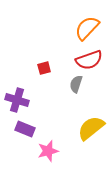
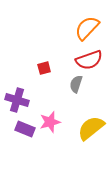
pink star: moved 2 px right, 29 px up
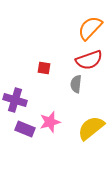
orange semicircle: moved 3 px right
red square: rotated 24 degrees clockwise
gray semicircle: rotated 12 degrees counterclockwise
purple cross: moved 2 px left
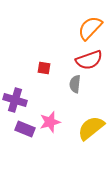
gray semicircle: moved 1 px left
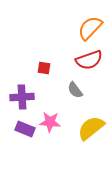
gray semicircle: moved 6 px down; rotated 42 degrees counterclockwise
purple cross: moved 7 px right, 3 px up; rotated 20 degrees counterclockwise
pink star: rotated 20 degrees clockwise
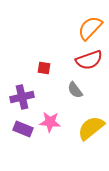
purple cross: rotated 10 degrees counterclockwise
purple rectangle: moved 2 px left
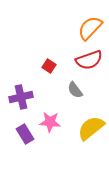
red square: moved 5 px right, 2 px up; rotated 24 degrees clockwise
purple cross: moved 1 px left
purple rectangle: moved 2 px right, 5 px down; rotated 36 degrees clockwise
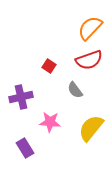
yellow semicircle: rotated 12 degrees counterclockwise
purple rectangle: moved 14 px down
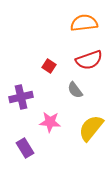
orange semicircle: moved 6 px left, 5 px up; rotated 40 degrees clockwise
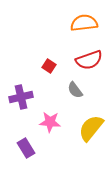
purple rectangle: moved 1 px right
